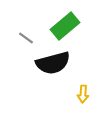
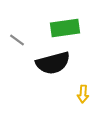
green rectangle: moved 2 px down; rotated 32 degrees clockwise
gray line: moved 9 px left, 2 px down
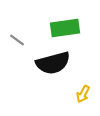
yellow arrow: rotated 24 degrees clockwise
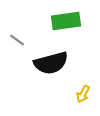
green rectangle: moved 1 px right, 7 px up
black semicircle: moved 2 px left
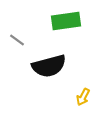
black semicircle: moved 2 px left, 3 px down
yellow arrow: moved 3 px down
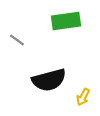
black semicircle: moved 14 px down
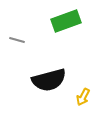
green rectangle: rotated 12 degrees counterclockwise
gray line: rotated 21 degrees counterclockwise
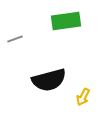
green rectangle: rotated 12 degrees clockwise
gray line: moved 2 px left, 1 px up; rotated 35 degrees counterclockwise
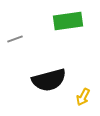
green rectangle: moved 2 px right
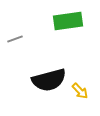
yellow arrow: moved 3 px left, 6 px up; rotated 72 degrees counterclockwise
